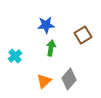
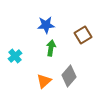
gray diamond: moved 3 px up
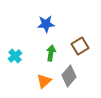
blue star: moved 1 px up
brown square: moved 3 px left, 11 px down
green arrow: moved 5 px down
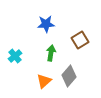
brown square: moved 6 px up
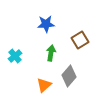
orange triangle: moved 4 px down
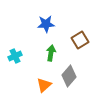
cyan cross: rotated 16 degrees clockwise
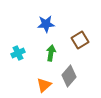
cyan cross: moved 3 px right, 3 px up
